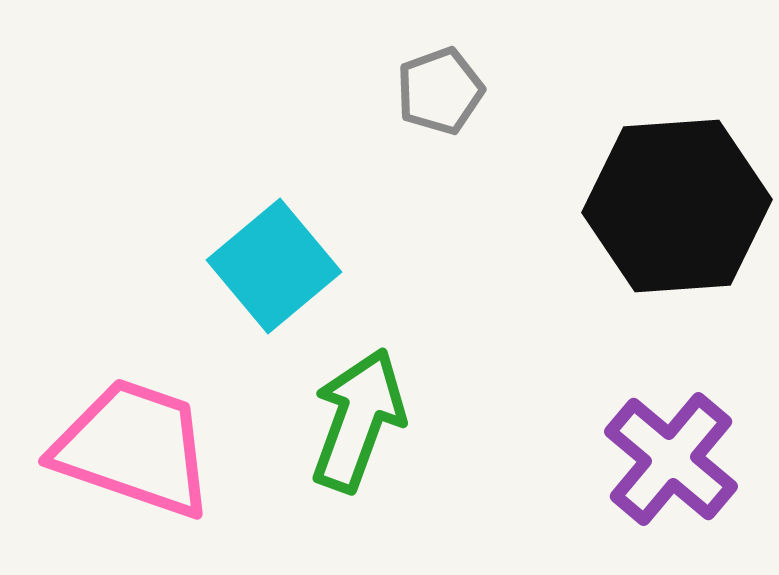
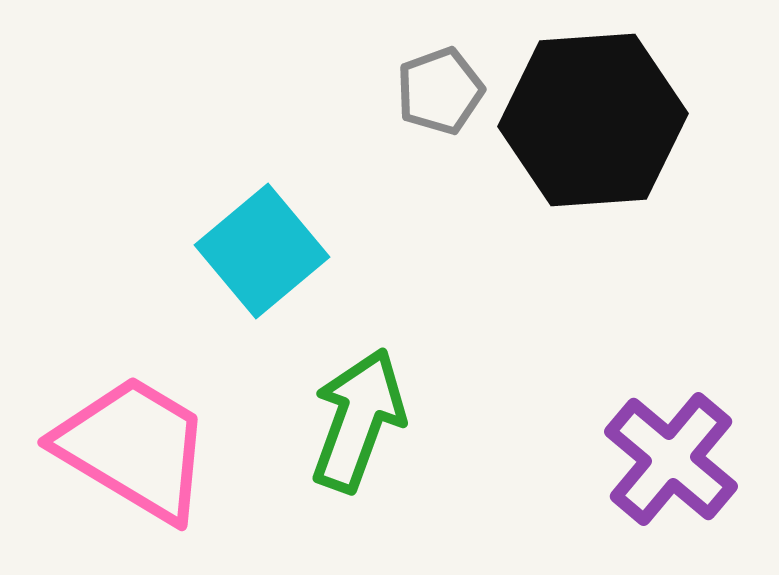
black hexagon: moved 84 px left, 86 px up
cyan square: moved 12 px left, 15 px up
pink trapezoid: rotated 12 degrees clockwise
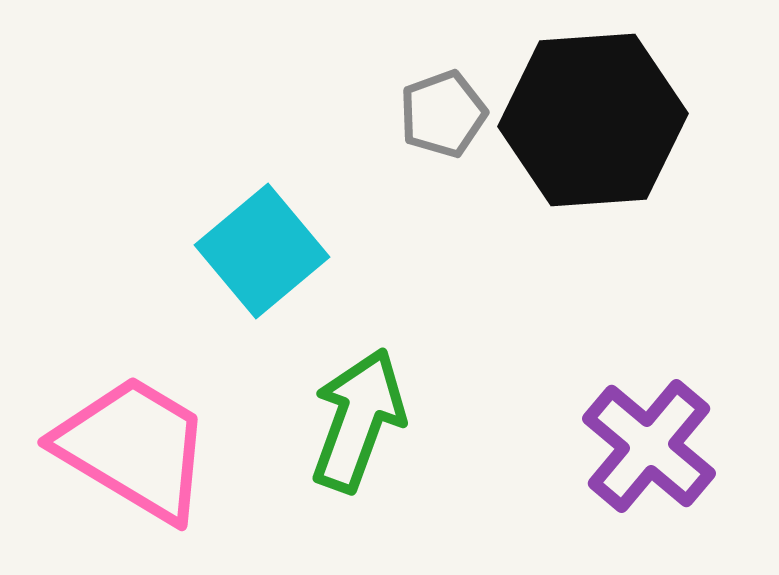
gray pentagon: moved 3 px right, 23 px down
purple cross: moved 22 px left, 13 px up
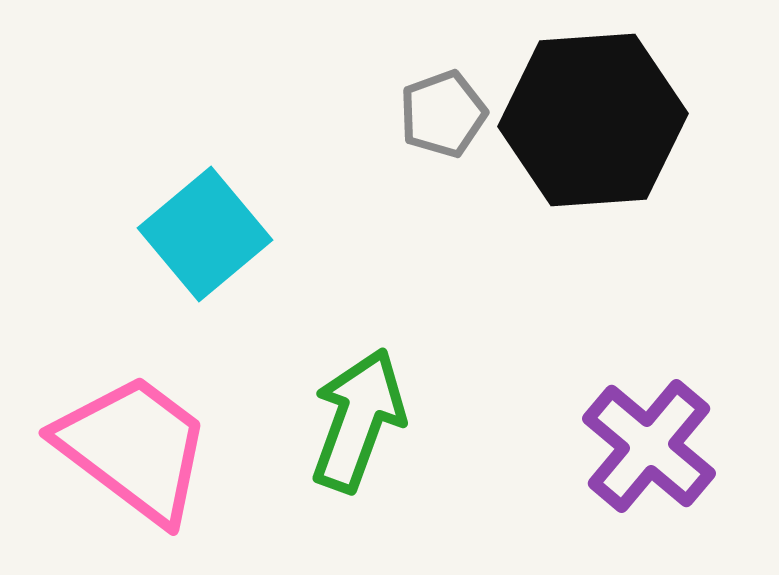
cyan square: moved 57 px left, 17 px up
pink trapezoid: rotated 6 degrees clockwise
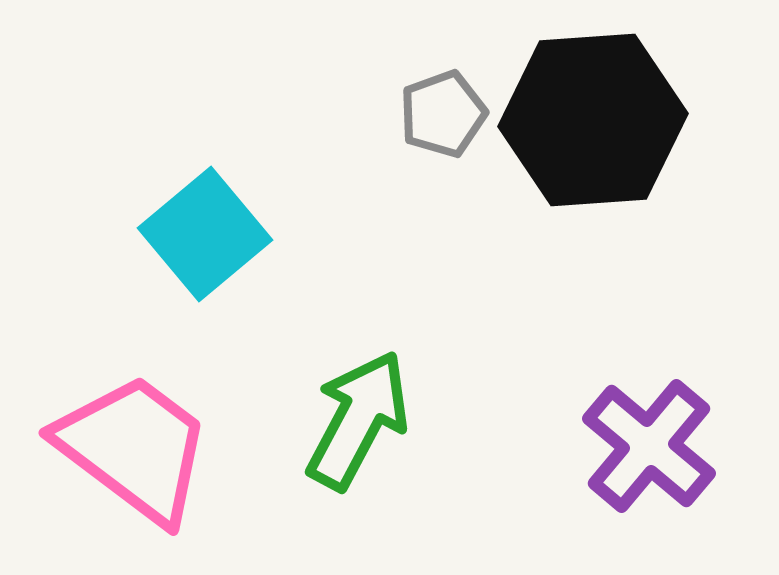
green arrow: rotated 8 degrees clockwise
